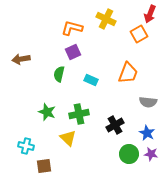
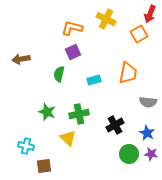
orange trapezoid: rotated 10 degrees counterclockwise
cyan rectangle: moved 3 px right; rotated 40 degrees counterclockwise
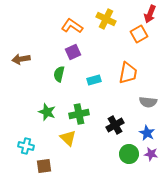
orange L-shape: moved 2 px up; rotated 20 degrees clockwise
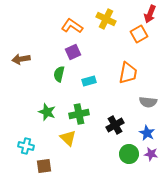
cyan rectangle: moved 5 px left, 1 px down
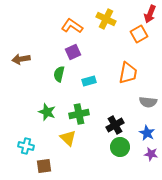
green circle: moved 9 px left, 7 px up
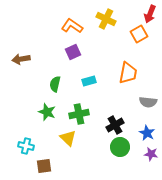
green semicircle: moved 4 px left, 10 px down
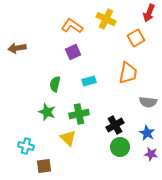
red arrow: moved 1 px left, 1 px up
orange square: moved 3 px left, 4 px down
brown arrow: moved 4 px left, 11 px up
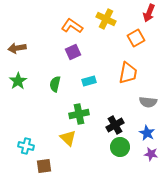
green star: moved 29 px left, 31 px up; rotated 18 degrees clockwise
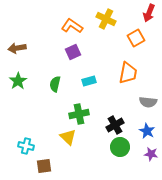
blue star: moved 2 px up
yellow triangle: moved 1 px up
